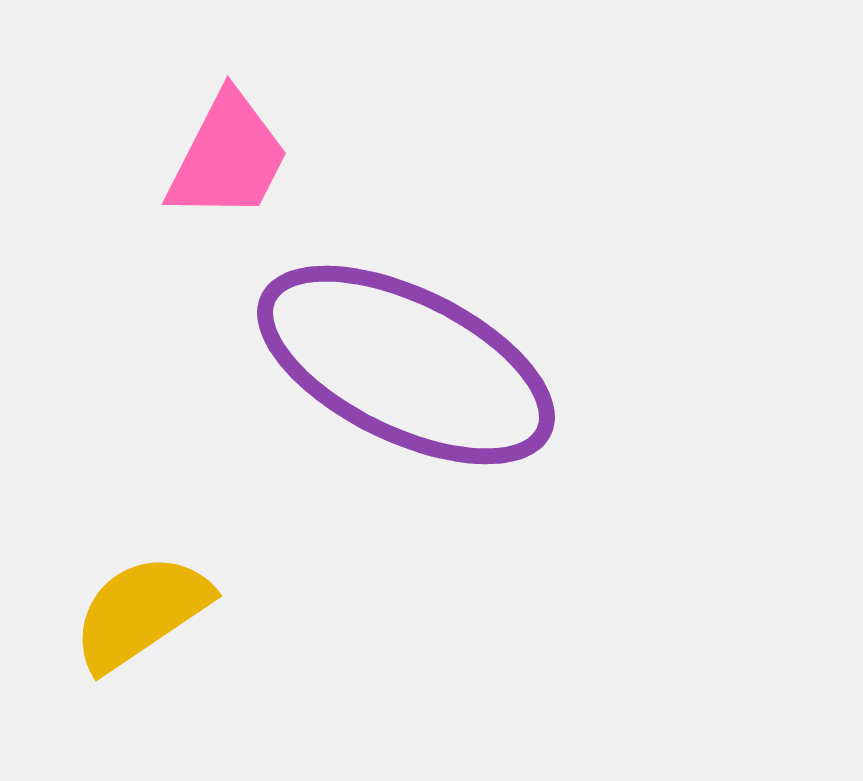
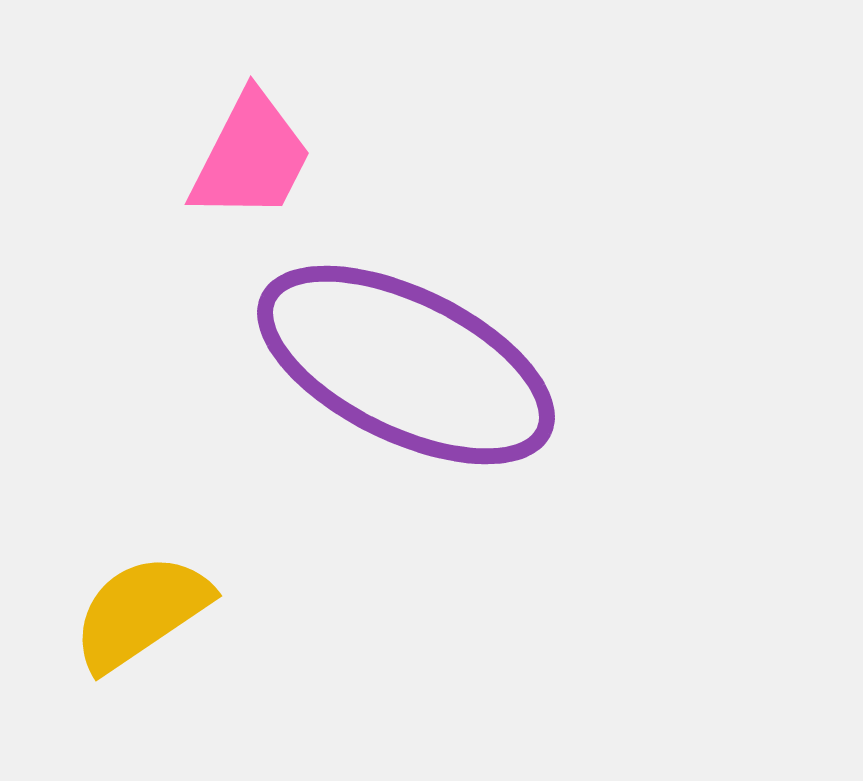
pink trapezoid: moved 23 px right
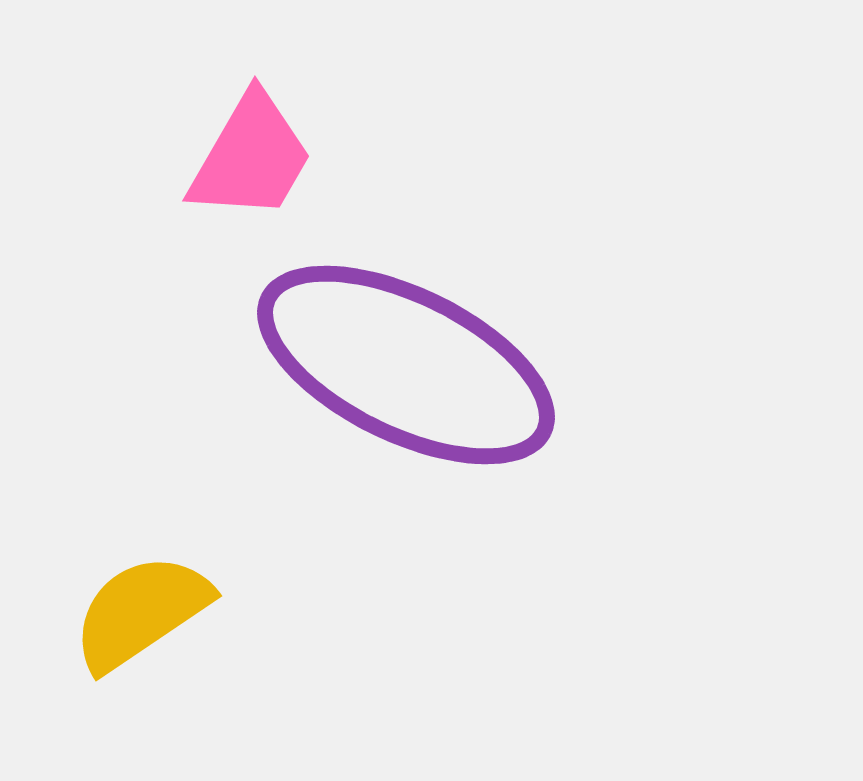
pink trapezoid: rotated 3 degrees clockwise
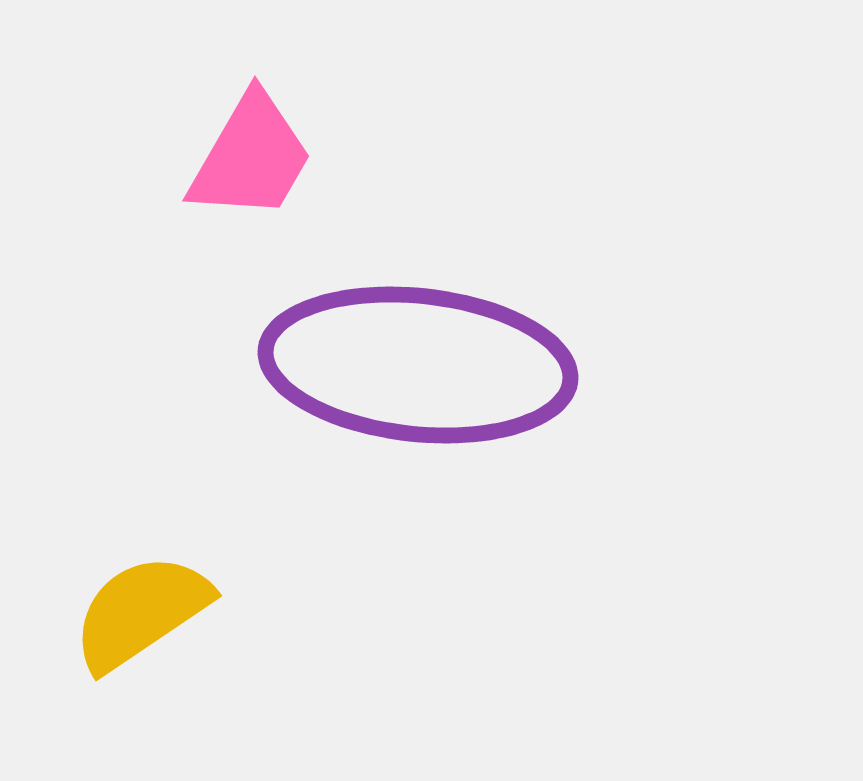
purple ellipse: moved 12 px right; rotated 20 degrees counterclockwise
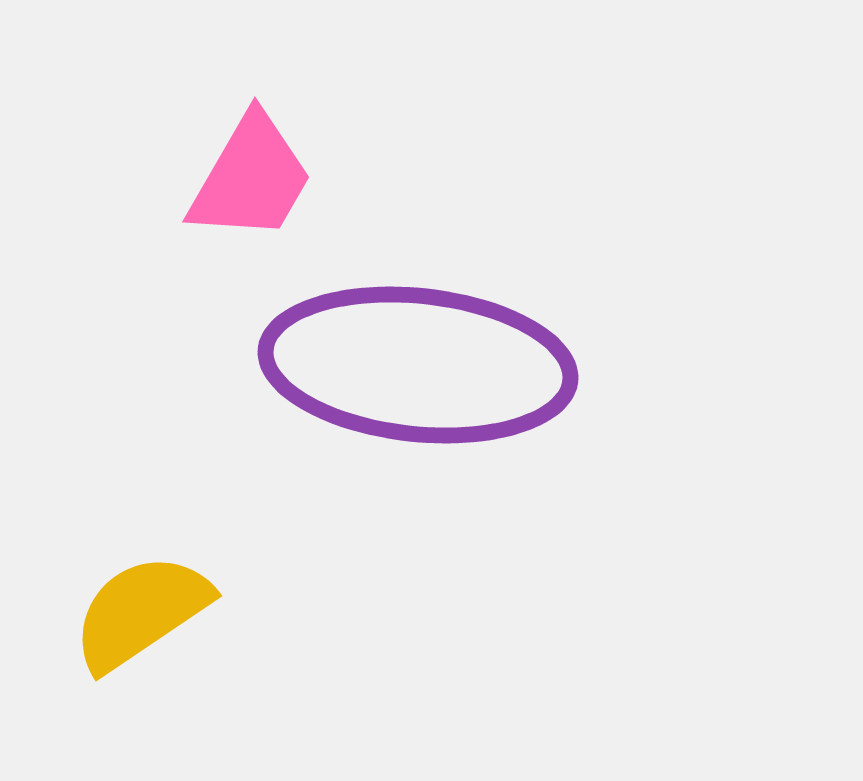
pink trapezoid: moved 21 px down
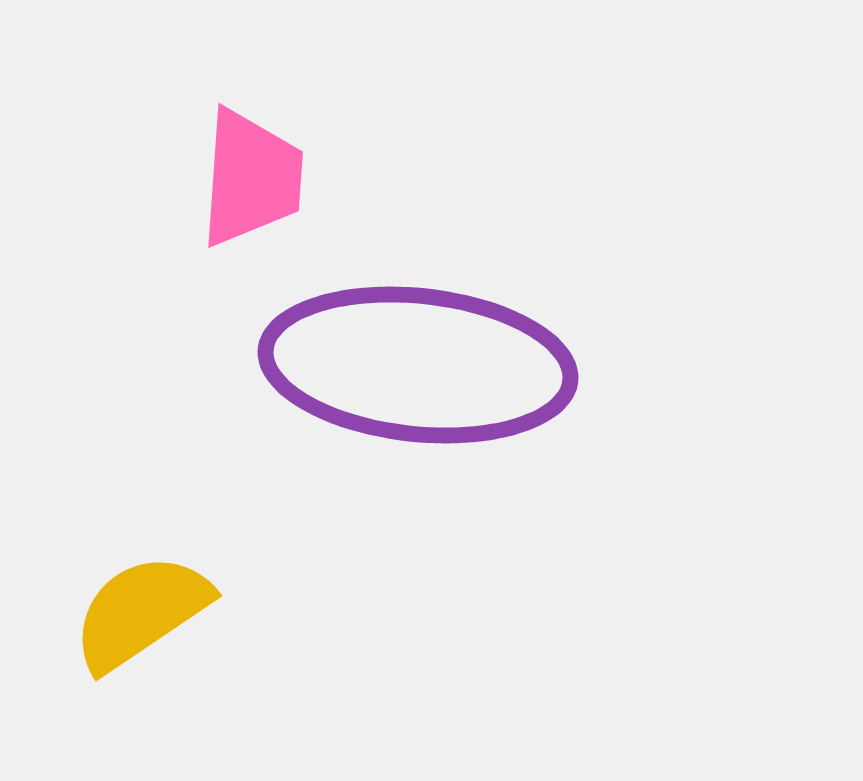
pink trapezoid: rotated 26 degrees counterclockwise
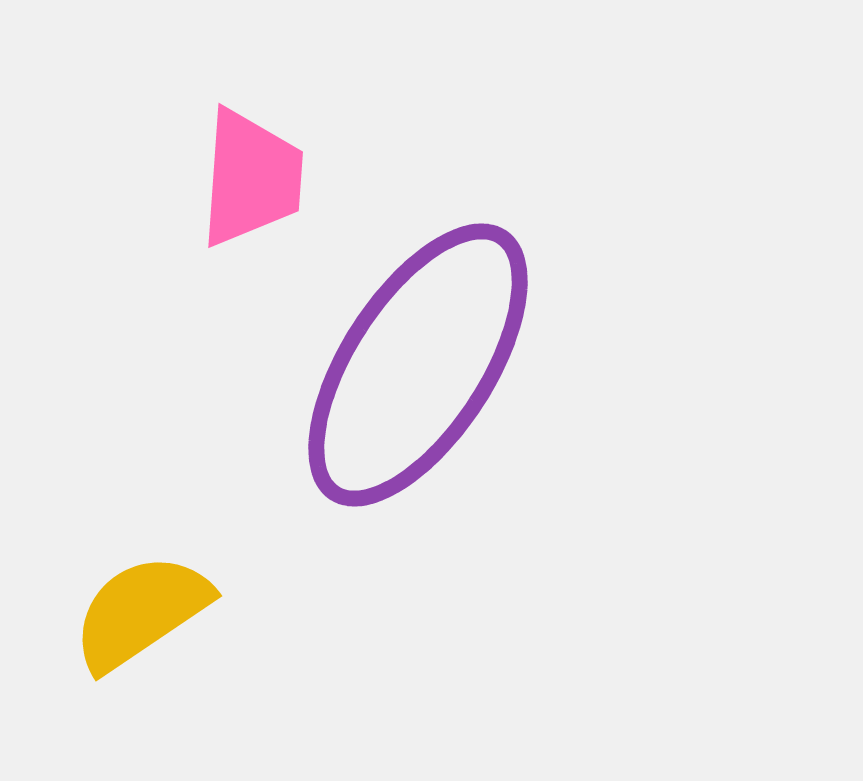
purple ellipse: rotated 63 degrees counterclockwise
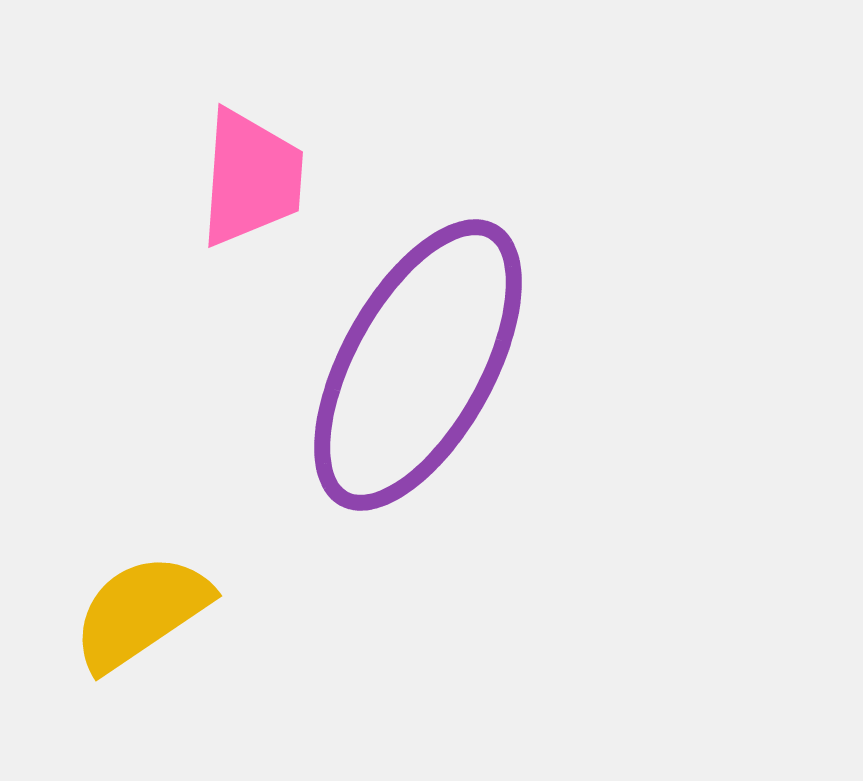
purple ellipse: rotated 4 degrees counterclockwise
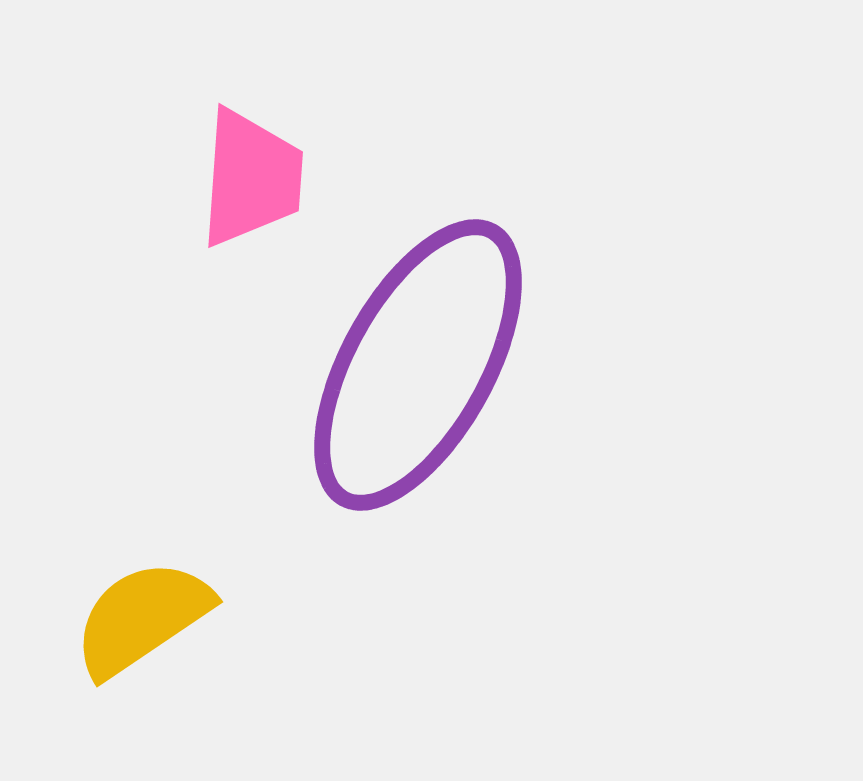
yellow semicircle: moved 1 px right, 6 px down
